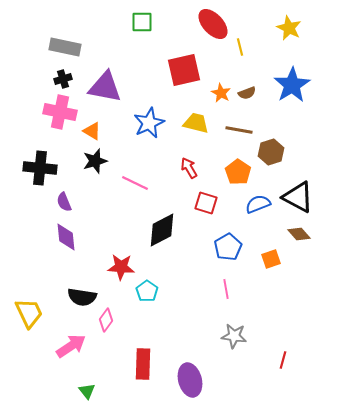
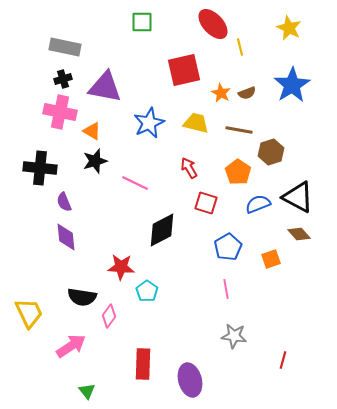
pink diamond at (106, 320): moved 3 px right, 4 px up
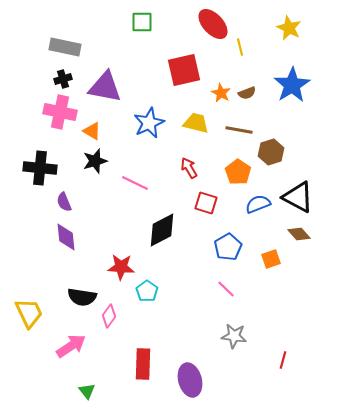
pink line at (226, 289): rotated 36 degrees counterclockwise
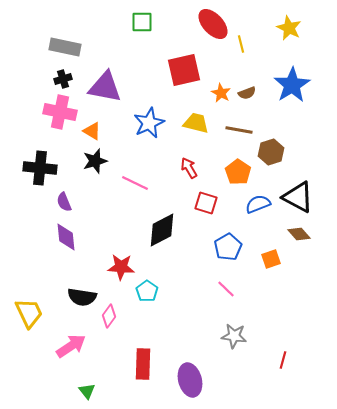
yellow line at (240, 47): moved 1 px right, 3 px up
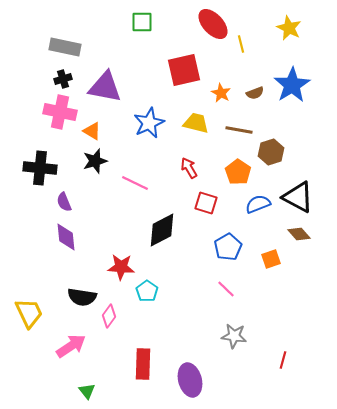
brown semicircle at (247, 93): moved 8 px right
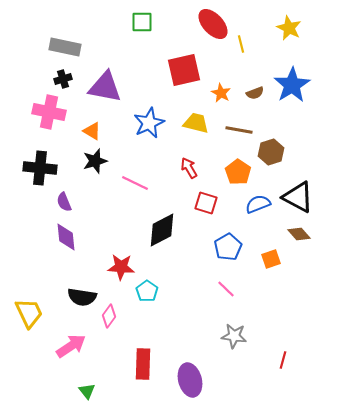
pink cross at (60, 112): moved 11 px left
